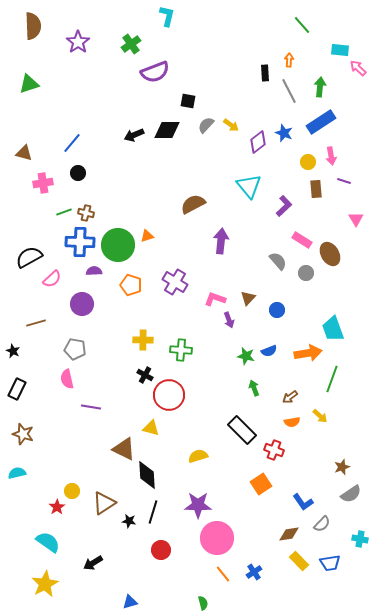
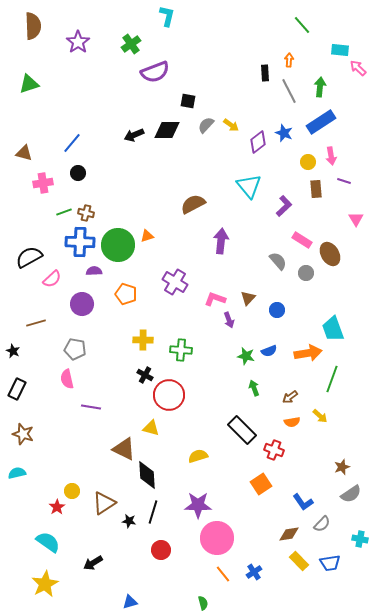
orange pentagon at (131, 285): moved 5 px left, 9 px down
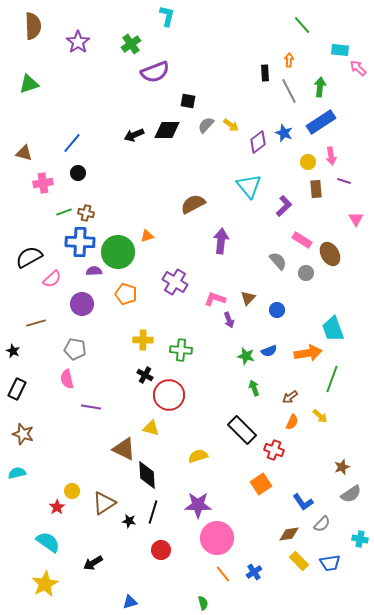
green circle at (118, 245): moved 7 px down
orange semicircle at (292, 422): rotated 56 degrees counterclockwise
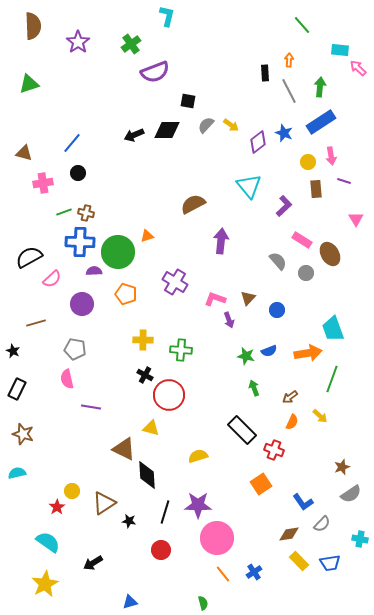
black line at (153, 512): moved 12 px right
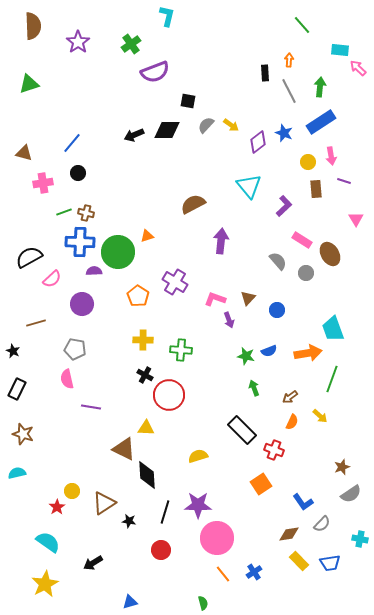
orange pentagon at (126, 294): moved 12 px right, 2 px down; rotated 15 degrees clockwise
yellow triangle at (151, 428): moved 5 px left; rotated 12 degrees counterclockwise
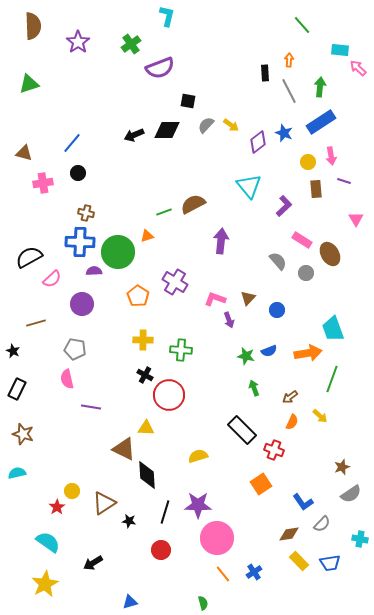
purple semicircle at (155, 72): moved 5 px right, 4 px up
green line at (64, 212): moved 100 px right
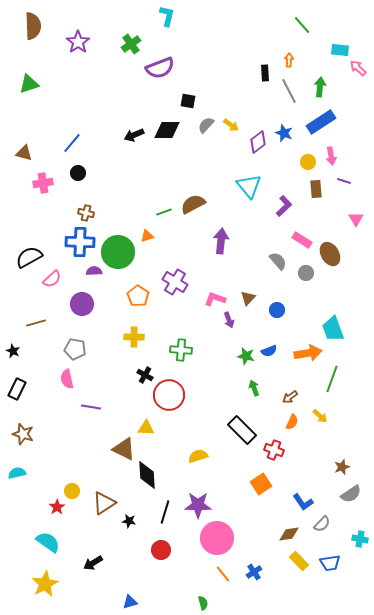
yellow cross at (143, 340): moved 9 px left, 3 px up
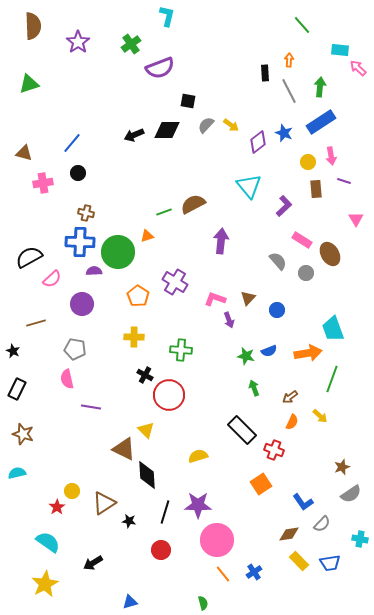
yellow triangle at (146, 428): moved 2 px down; rotated 42 degrees clockwise
pink circle at (217, 538): moved 2 px down
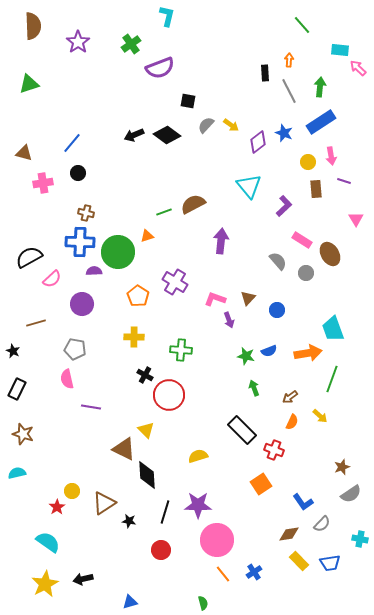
black diamond at (167, 130): moved 5 px down; rotated 36 degrees clockwise
black arrow at (93, 563): moved 10 px left, 16 px down; rotated 18 degrees clockwise
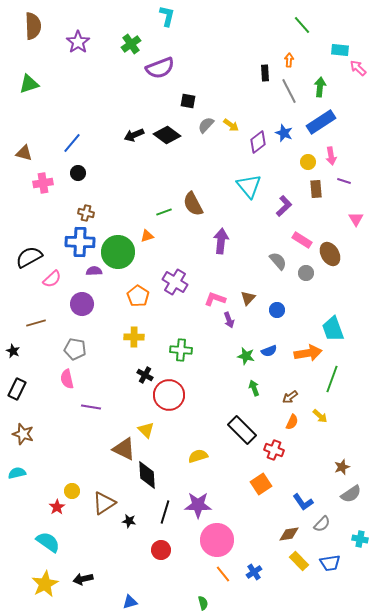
brown semicircle at (193, 204): rotated 90 degrees counterclockwise
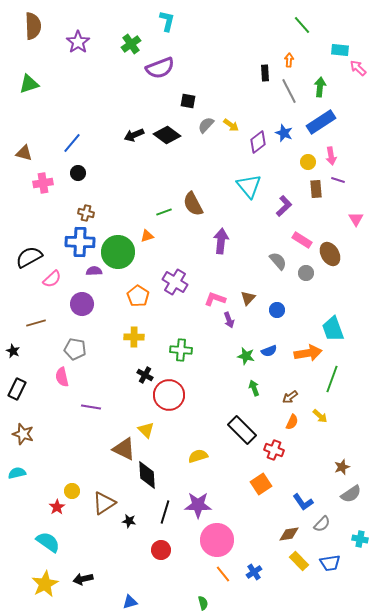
cyan L-shape at (167, 16): moved 5 px down
purple line at (344, 181): moved 6 px left, 1 px up
pink semicircle at (67, 379): moved 5 px left, 2 px up
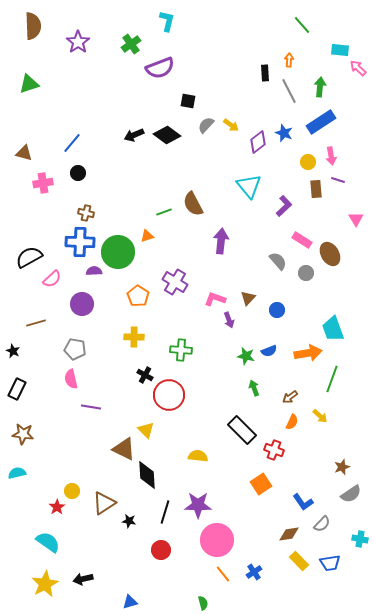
pink semicircle at (62, 377): moved 9 px right, 2 px down
brown star at (23, 434): rotated 10 degrees counterclockwise
yellow semicircle at (198, 456): rotated 24 degrees clockwise
